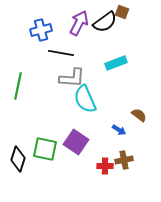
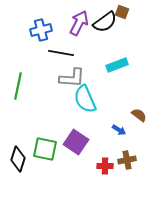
cyan rectangle: moved 1 px right, 2 px down
brown cross: moved 3 px right
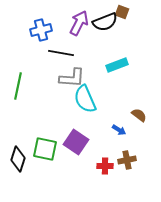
black semicircle: rotated 15 degrees clockwise
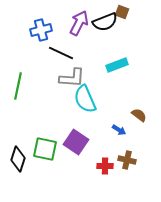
black line: rotated 15 degrees clockwise
brown cross: rotated 24 degrees clockwise
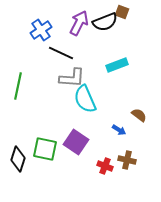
blue cross: rotated 20 degrees counterclockwise
red cross: rotated 21 degrees clockwise
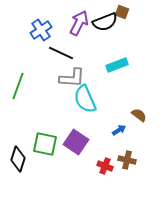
green line: rotated 8 degrees clockwise
blue arrow: rotated 64 degrees counterclockwise
green square: moved 5 px up
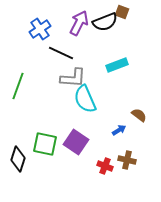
blue cross: moved 1 px left, 1 px up
gray L-shape: moved 1 px right
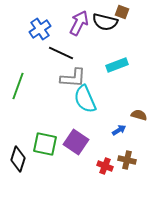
black semicircle: rotated 35 degrees clockwise
brown semicircle: rotated 21 degrees counterclockwise
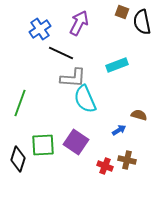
black semicircle: moved 37 px right; rotated 65 degrees clockwise
green line: moved 2 px right, 17 px down
green square: moved 2 px left, 1 px down; rotated 15 degrees counterclockwise
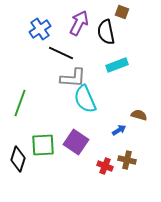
black semicircle: moved 36 px left, 10 px down
